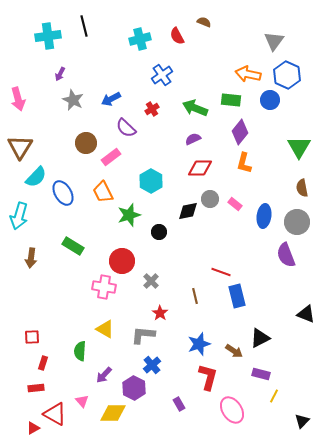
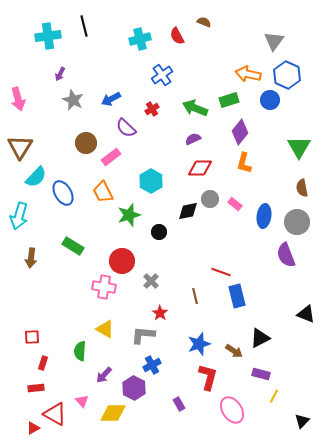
green rectangle at (231, 100): moved 2 px left; rotated 24 degrees counterclockwise
blue cross at (152, 365): rotated 12 degrees clockwise
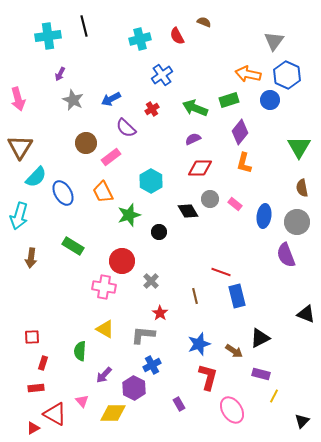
black diamond at (188, 211): rotated 70 degrees clockwise
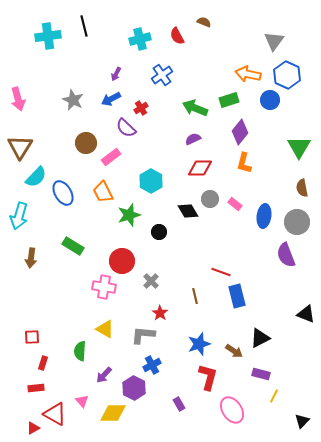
purple arrow at (60, 74): moved 56 px right
red cross at (152, 109): moved 11 px left, 1 px up
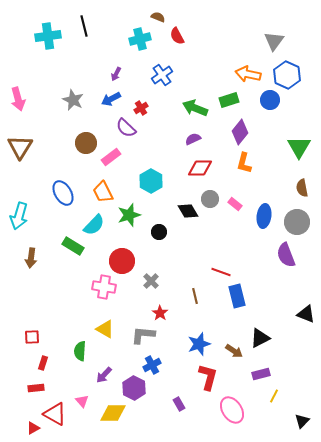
brown semicircle at (204, 22): moved 46 px left, 5 px up
cyan semicircle at (36, 177): moved 58 px right, 48 px down
purple rectangle at (261, 374): rotated 30 degrees counterclockwise
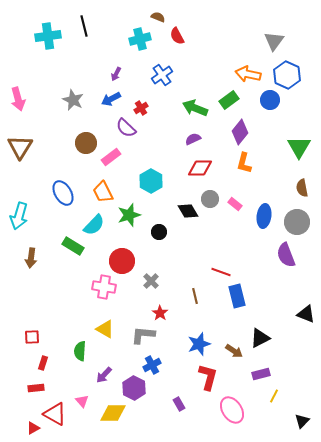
green rectangle at (229, 100): rotated 18 degrees counterclockwise
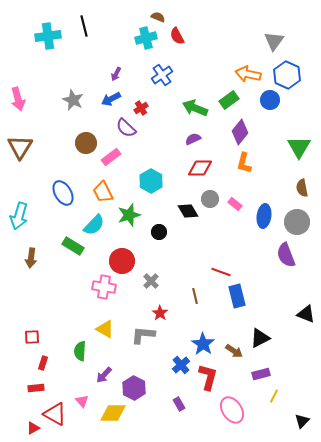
cyan cross at (140, 39): moved 6 px right, 1 px up
blue star at (199, 344): moved 4 px right; rotated 20 degrees counterclockwise
blue cross at (152, 365): moved 29 px right; rotated 12 degrees counterclockwise
